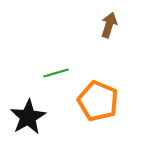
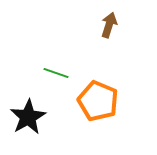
green line: rotated 35 degrees clockwise
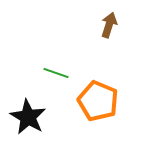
black star: rotated 12 degrees counterclockwise
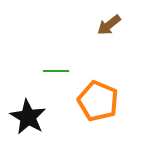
brown arrow: rotated 145 degrees counterclockwise
green line: moved 2 px up; rotated 20 degrees counterclockwise
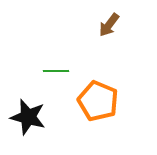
brown arrow: rotated 15 degrees counterclockwise
black star: rotated 15 degrees counterclockwise
